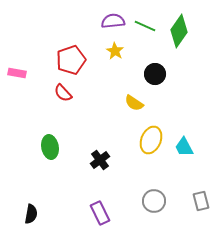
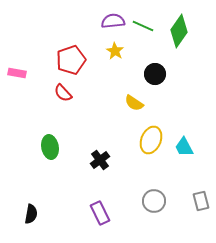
green line: moved 2 px left
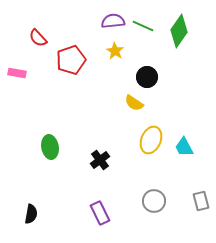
black circle: moved 8 px left, 3 px down
red semicircle: moved 25 px left, 55 px up
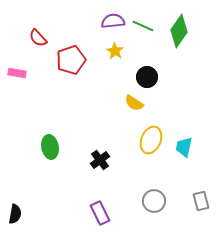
cyan trapezoid: rotated 40 degrees clockwise
black semicircle: moved 16 px left
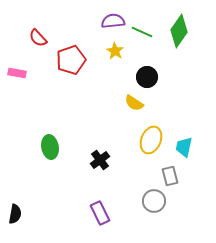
green line: moved 1 px left, 6 px down
gray rectangle: moved 31 px left, 25 px up
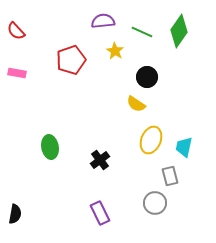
purple semicircle: moved 10 px left
red semicircle: moved 22 px left, 7 px up
yellow semicircle: moved 2 px right, 1 px down
gray circle: moved 1 px right, 2 px down
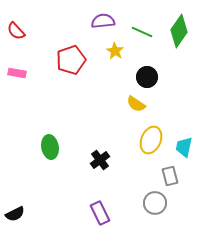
black semicircle: rotated 54 degrees clockwise
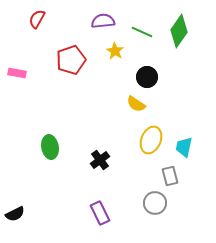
red semicircle: moved 21 px right, 12 px up; rotated 72 degrees clockwise
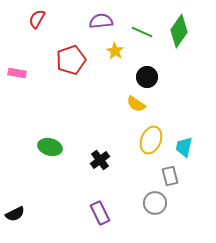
purple semicircle: moved 2 px left
green ellipse: rotated 65 degrees counterclockwise
